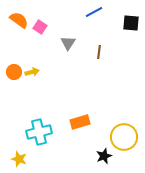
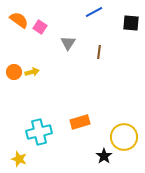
black star: rotated 14 degrees counterclockwise
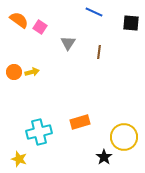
blue line: rotated 54 degrees clockwise
black star: moved 1 px down
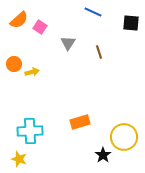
blue line: moved 1 px left
orange semicircle: rotated 102 degrees clockwise
brown line: rotated 24 degrees counterclockwise
orange circle: moved 8 px up
cyan cross: moved 9 px left, 1 px up; rotated 10 degrees clockwise
black star: moved 1 px left, 2 px up
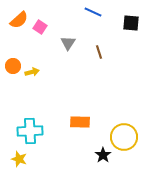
orange circle: moved 1 px left, 2 px down
orange rectangle: rotated 18 degrees clockwise
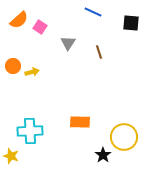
yellow star: moved 8 px left, 3 px up
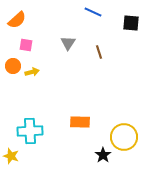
orange semicircle: moved 2 px left
pink square: moved 14 px left, 18 px down; rotated 24 degrees counterclockwise
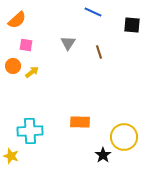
black square: moved 1 px right, 2 px down
yellow arrow: rotated 24 degrees counterclockwise
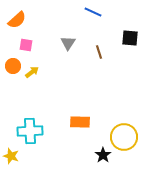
black square: moved 2 px left, 13 px down
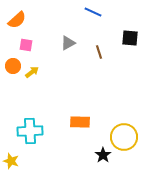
gray triangle: rotated 28 degrees clockwise
yellow star: moved 5 px down
